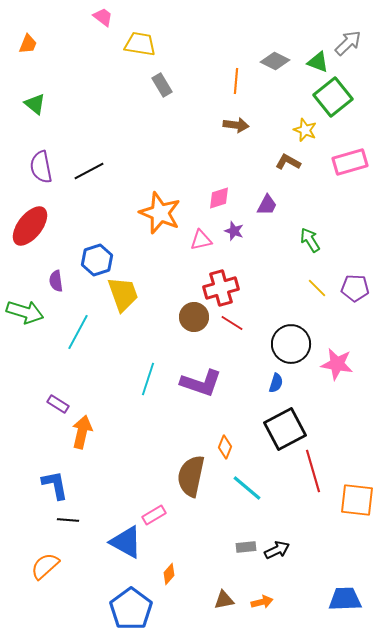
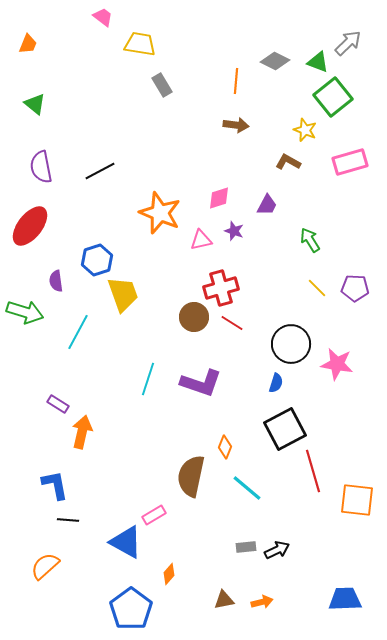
black line at (89, 171): moved 11 px right
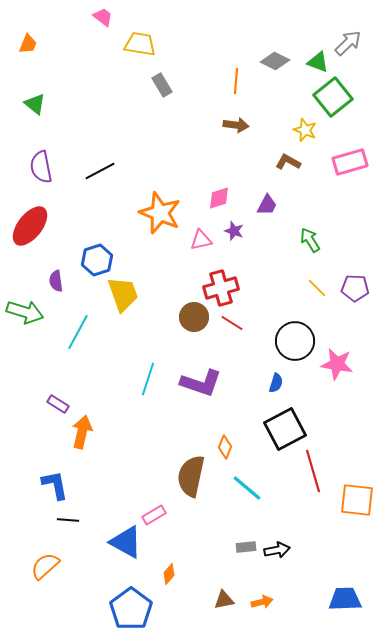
black circle at (291, 344): moved 4 px right, 3 px up
black arrow at (277, 550): rotated 15 degrees clockwise
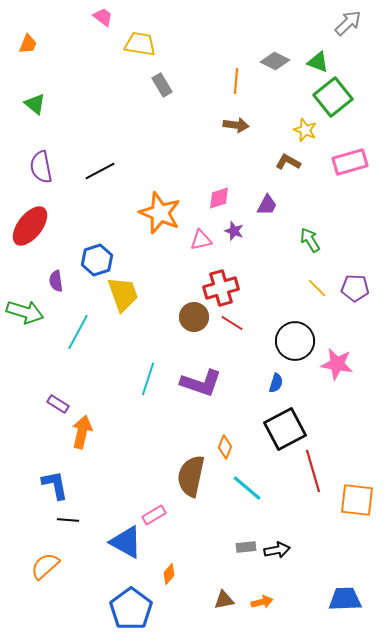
gray arrow at (348, 43): moved 20 px up
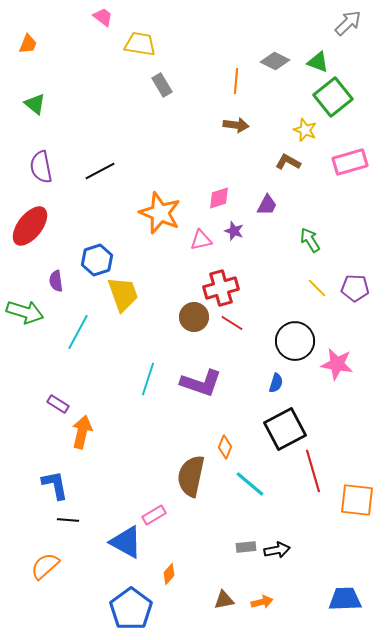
cyan line at (247, 488): moved 3 px right, 4 px up
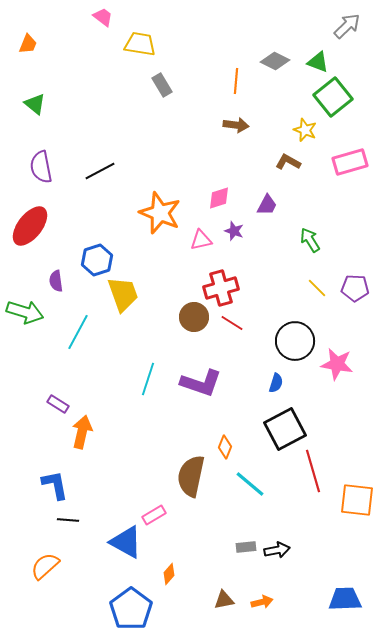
gray arrow at (348, 23): moved 1 px left, 3 px down
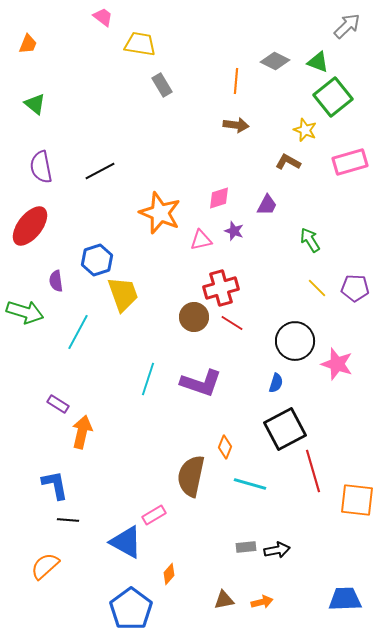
pink star at (337, 364): rotated 8 degrees clockwise
cyan line at (250, 484): rotated 24 degrees counterclockwise
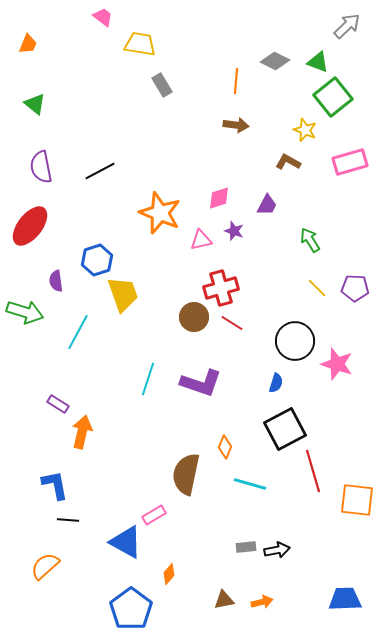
brown semicircle at (191, 476): moved 5 px left, 2 px up
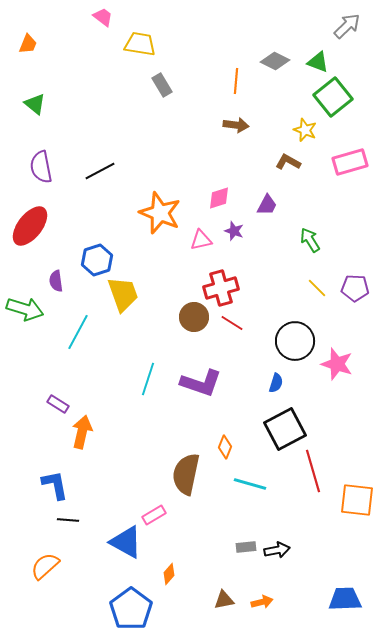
green arrow at (25, 312): moved 3 px up
